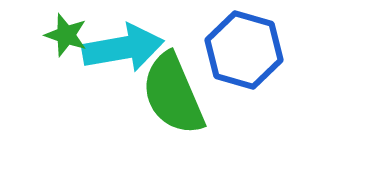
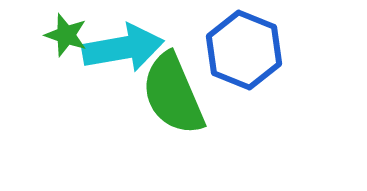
blue hexagon: rotated 6 degrees clockwise
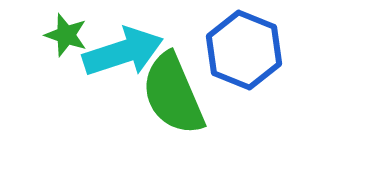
cyan arrow: moved 4 px down; rotated 8 degrees counterclockwise
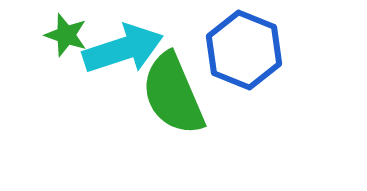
cyan arrow: moved 3 px up
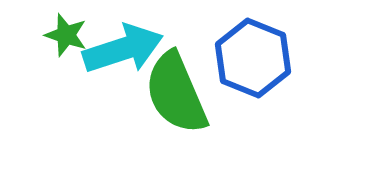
blue hexagon: moved 9 px right, 8 px down
green semicircle: moved 3 px right, 1 px up
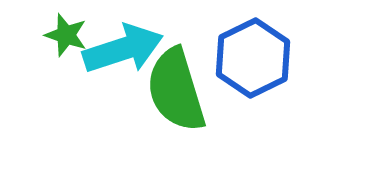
blue hexagon: rotated 12 degrees clockwise
green semicircle: moved 3 px up; rotated 6 degrees clockwise
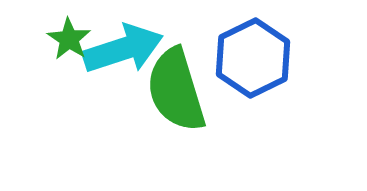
green star: moved 3 px right, 4 px down; rotated 15 degrees clockwise
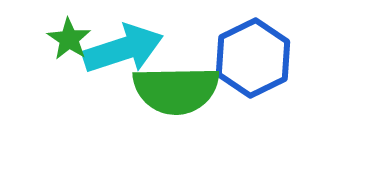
green semicircle: rotated 74 degrees counterclockwise
